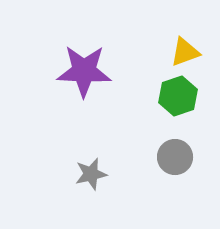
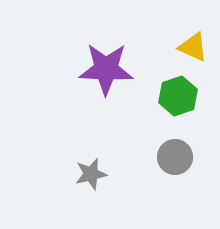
yellow triangle: moved 8 px right, 5 px up; rotated 44 degrees clockwise
purple star: moved 22 px right, 2 px up
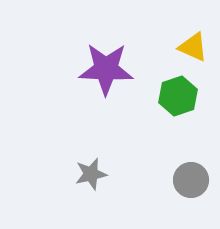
gray circle: moved 16 px right, 23 px down
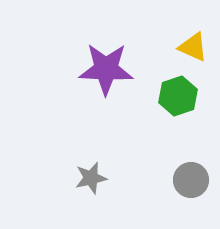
gray star: moved 4 px down
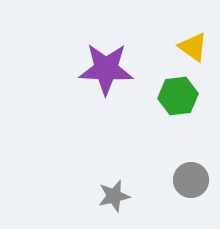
yellow triangle: rotated 12 degrees clockwise
green hexagon: rotated 12 degrees clockwise
gray star: moved 23 px right, 18 px down
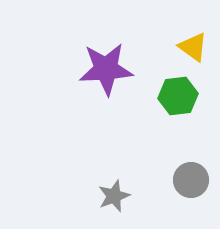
purple star: rotated 6 degrees counterclockwise
gray star: rotated 8 degrees counterclockwise
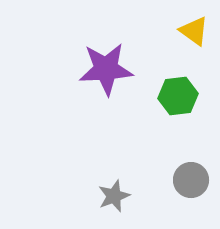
yellow triangle: moved 1 px right, 16 px up
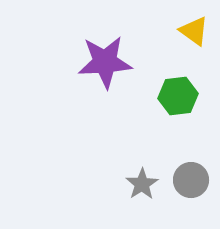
purple star: moved 1 px left, 7 px up
gray star: moved 28 px right, 12 px up; rotated 12 degrees counterclockwise
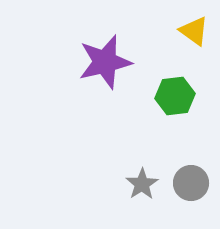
purple star: rotated 10 degrees counterclockwise
green hexagon: moved 3 px left
gray circle: moved 3 px down
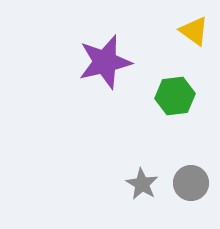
gray star: rotated 8 degrees counterclockwise
